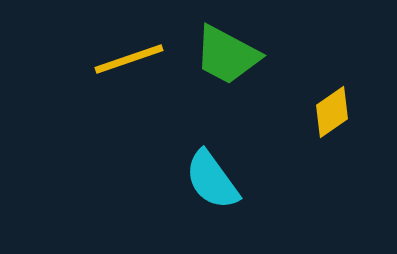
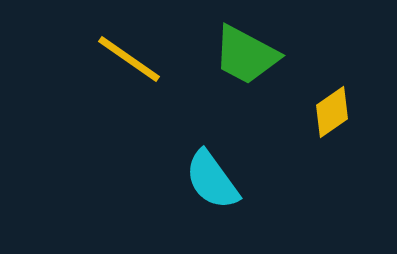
green trapezoid: moved 19 px right
yellow line: rotated 54 degrees clockwise
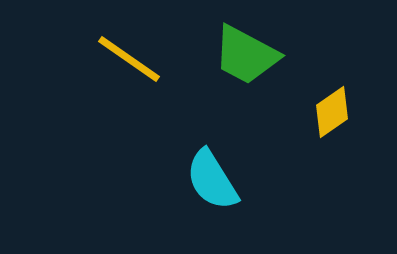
cyan semicircle: rotated 4 degrees clockwise
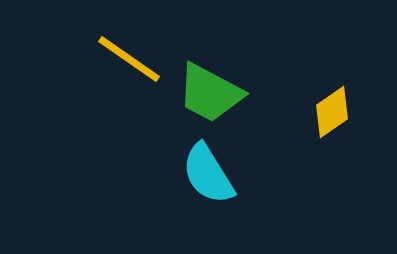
green trapezoid: moved 36 px left, 38 px down
cyan semicircle: moved 4 px left, 6 px up
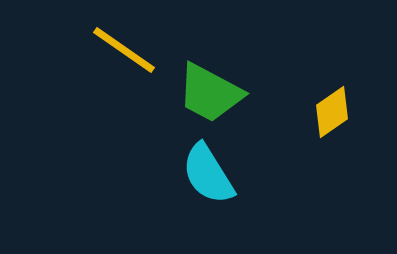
yellow line: moved 5 px left, 9 px up
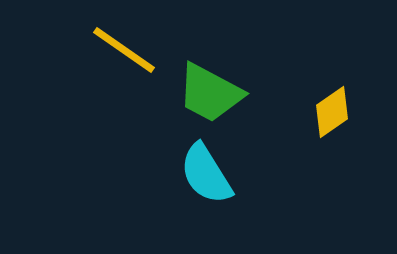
cyan semicircle: moved 2 px left
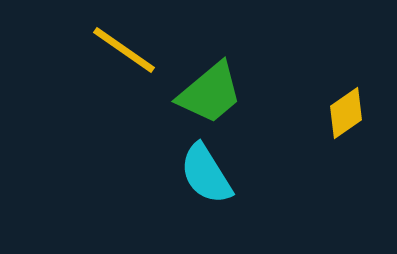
green trapezoid: rotated 68 degrees counterclockwise
yellow diamond: moved 14 px right, 1 px down
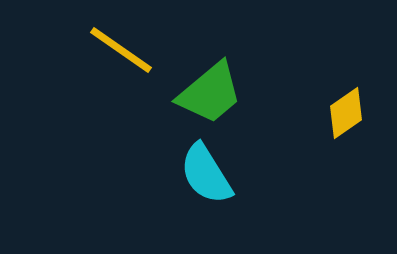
yellow line: moved 3 px left
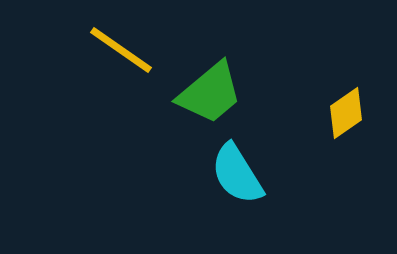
cyan semicircle: moved 31 px right
